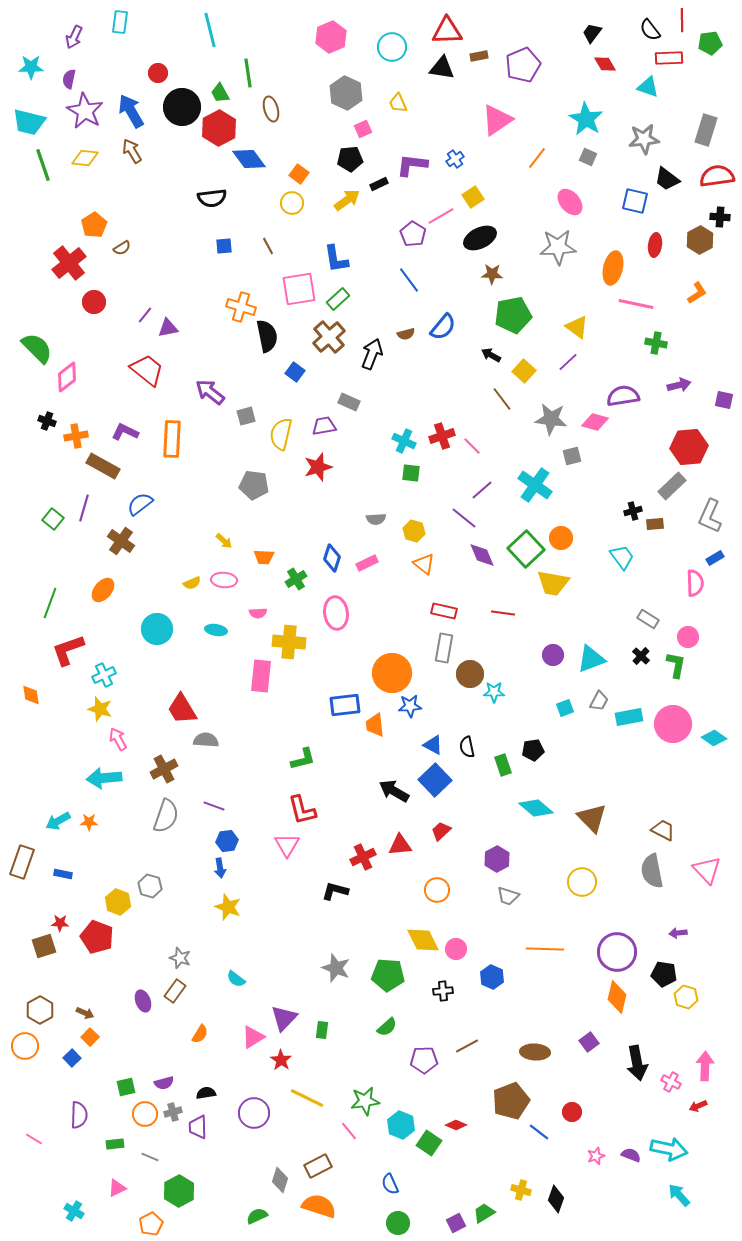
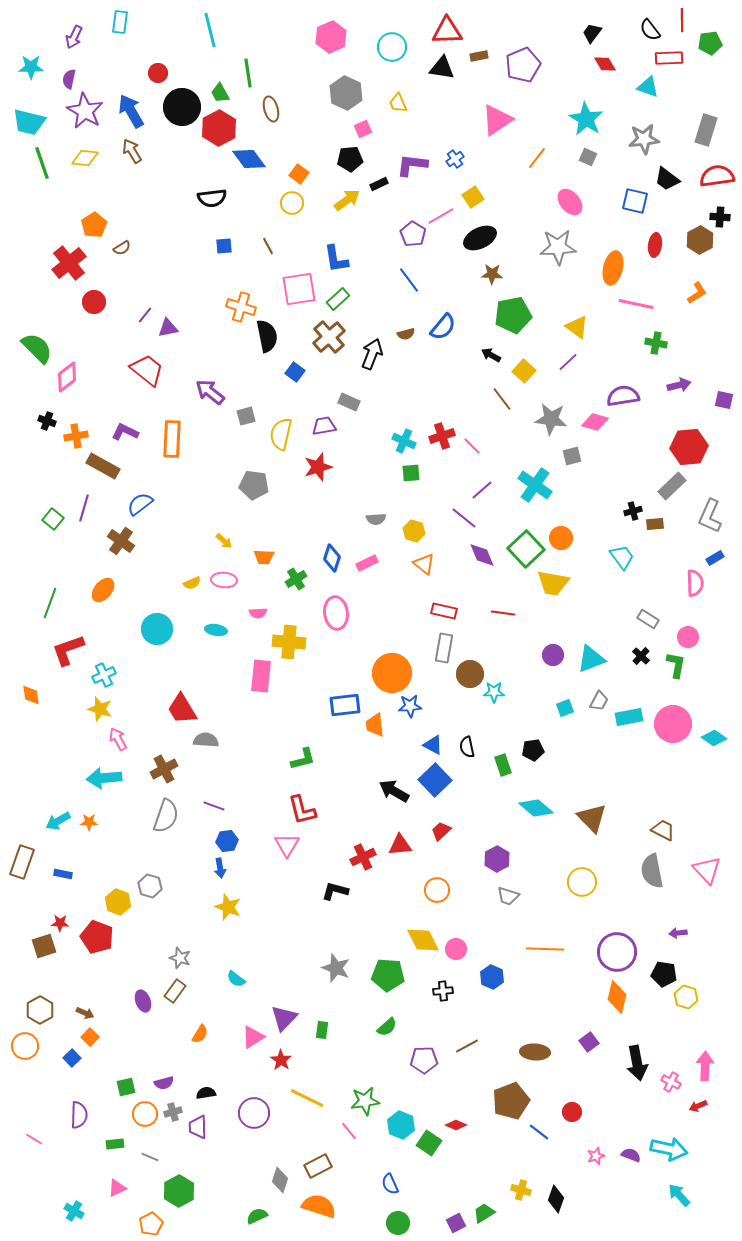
green line at (43, 165): moved 1 px left, 2 px up
green square at (411, 473): rotated 12 degrees counterclockwise
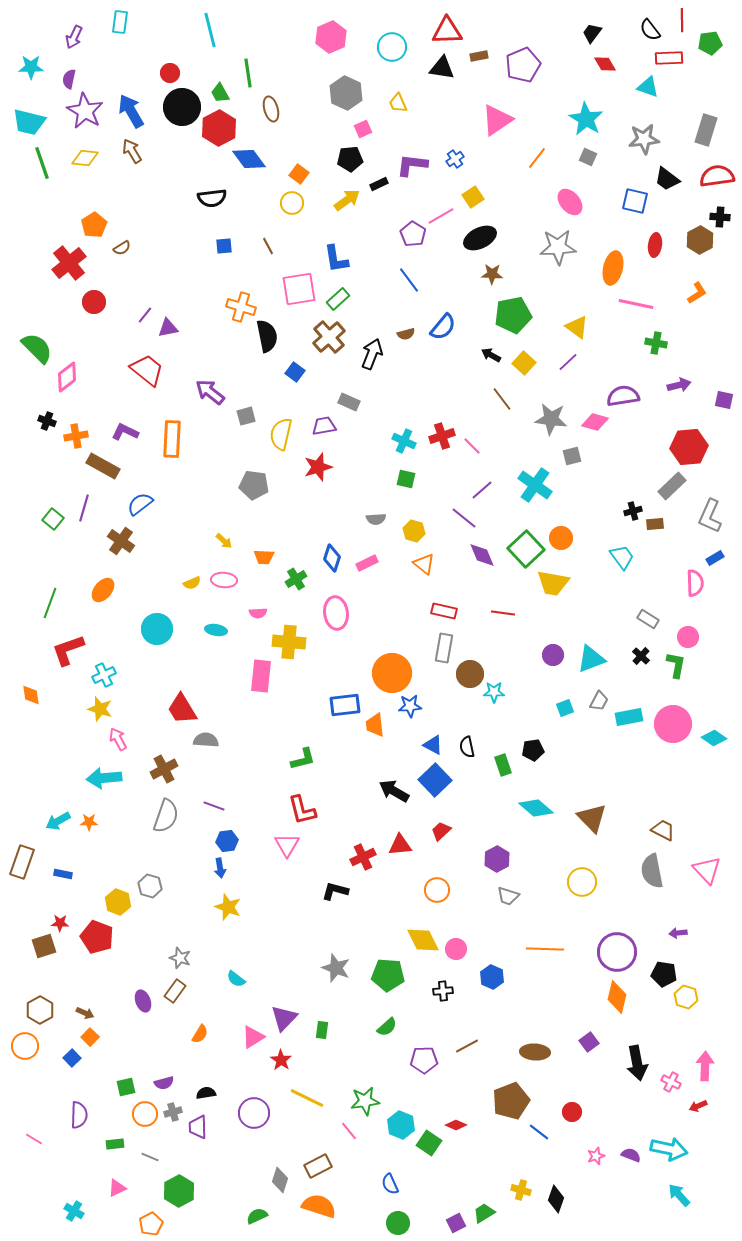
red circle at (158, 73): moved 12 px right
yellow square at (524, 371): moved 8 px up
green square at (411, 473): moved 5 px left, 6 px down; rotated 18 degrees clockwise
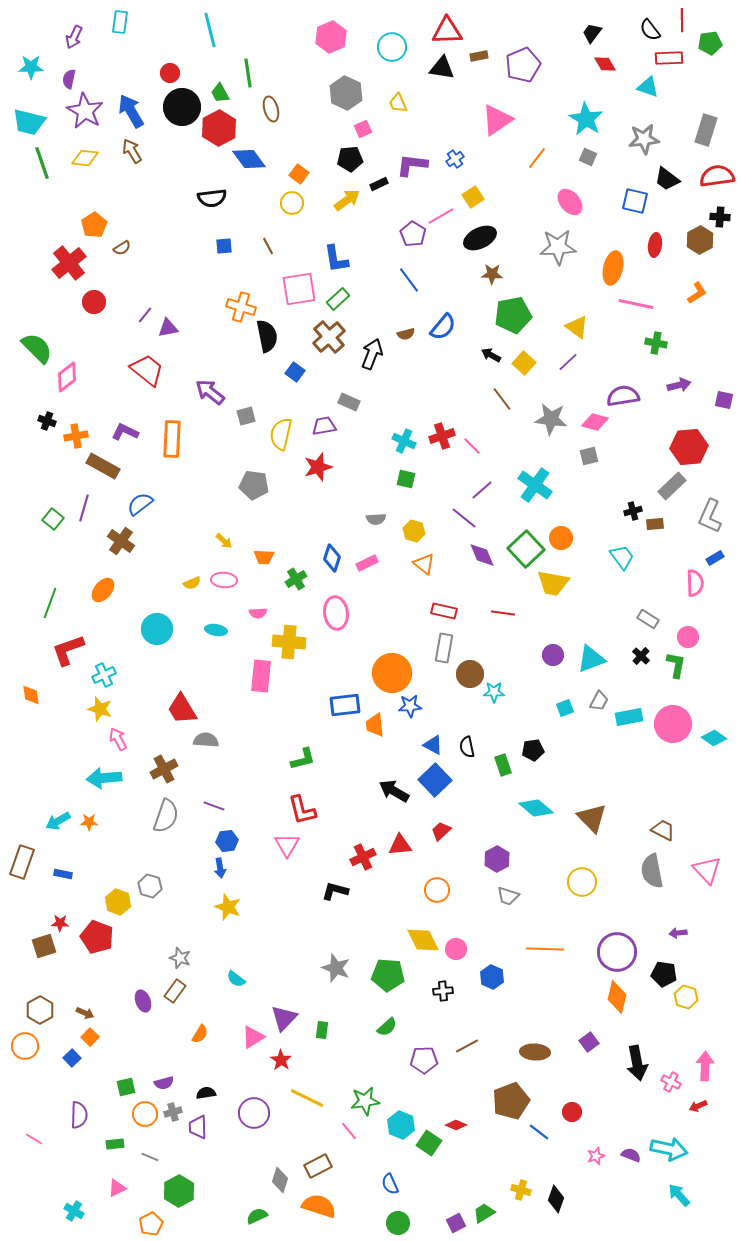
gray square at (572, 456): moved 17 px right
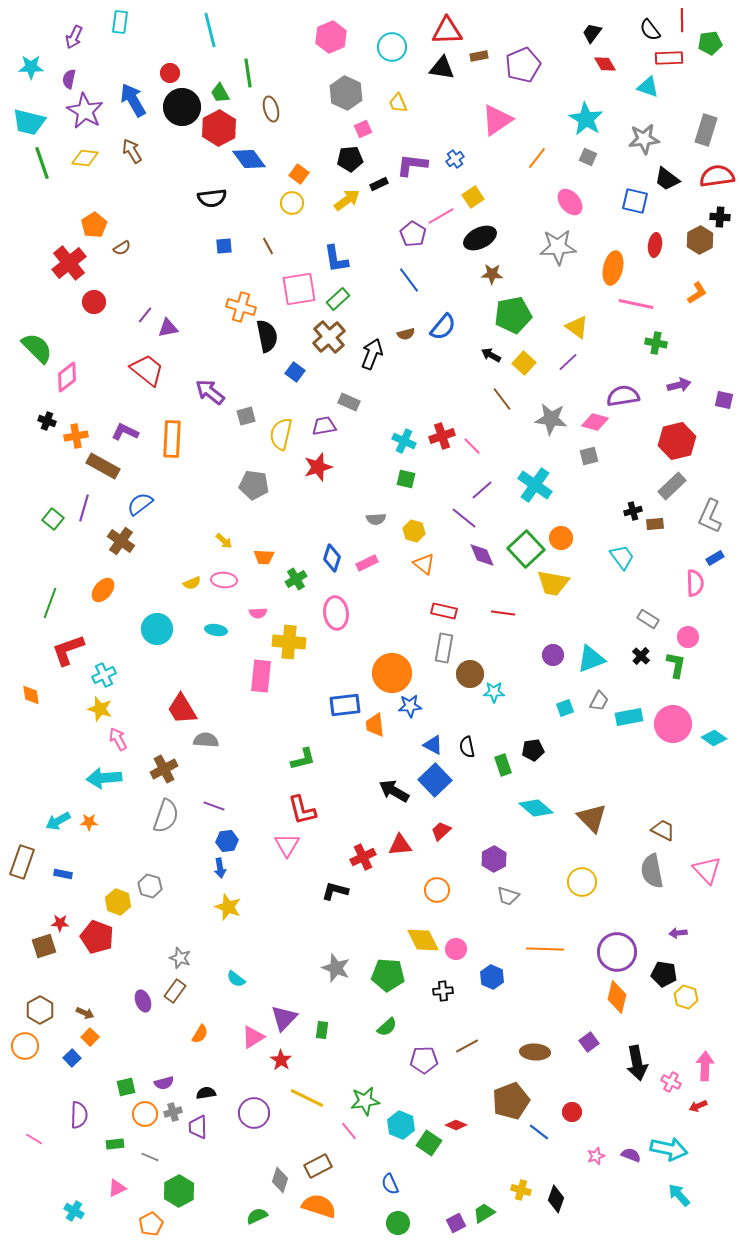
blue arrow at (131, 111): moved 2 px right, 11 px up
red hexagon at (689, 447): moved 12 px left, 6 px up; rotated 9 degrees counterclockwise
purple hexagon at (497, 859): moved 3 px left
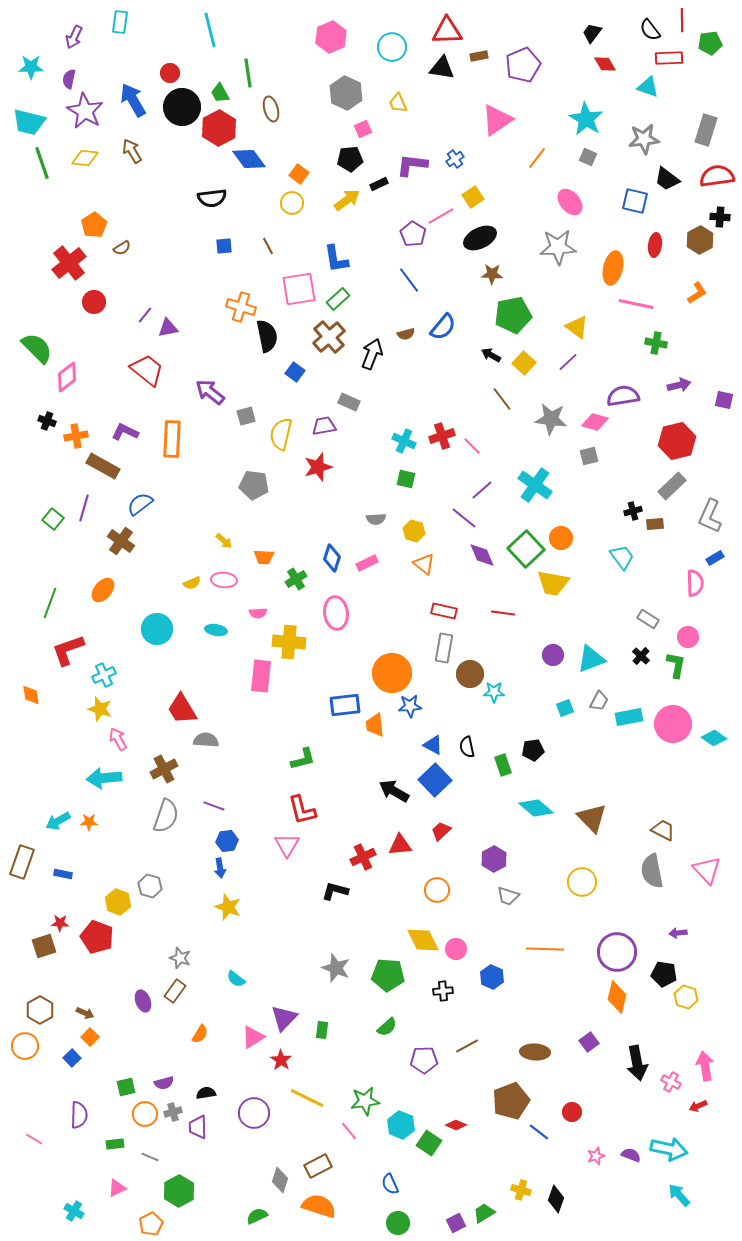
pink arrow at (705, 1066): rotated 12 degrees counterclockwise
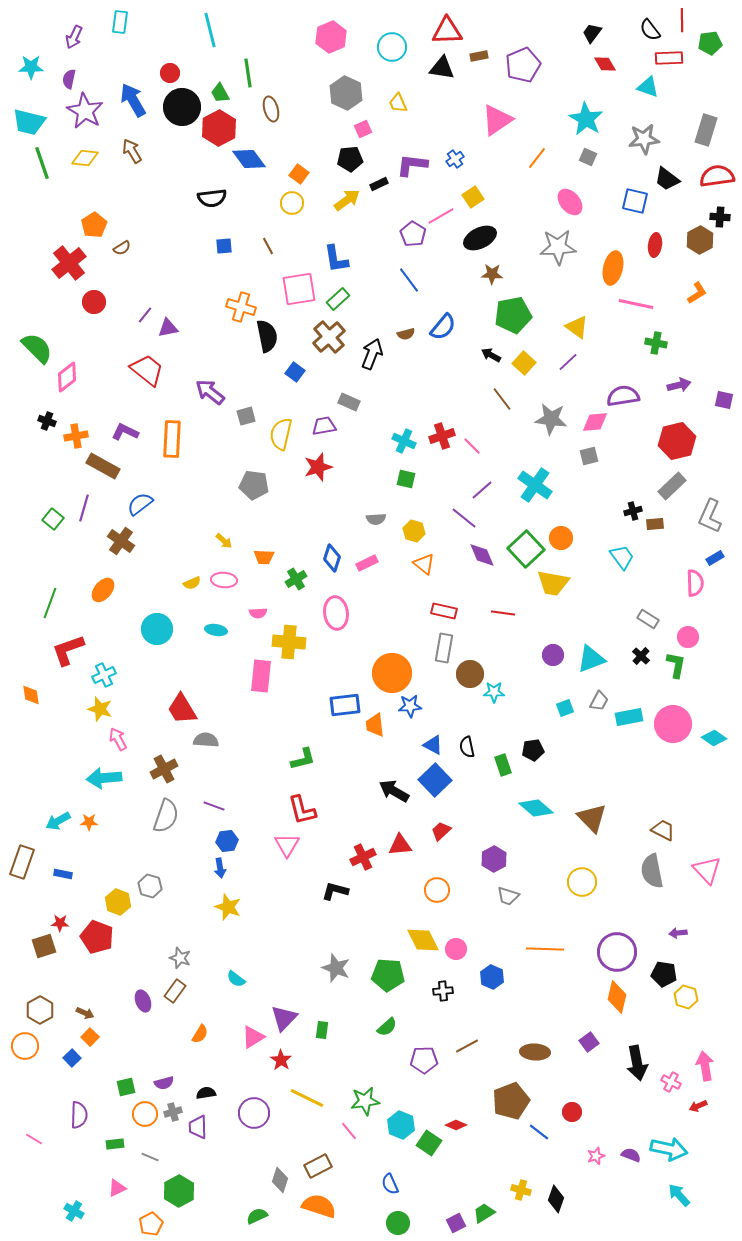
pink diamond at (595, 422): rotated 20 degrees counterclockwise
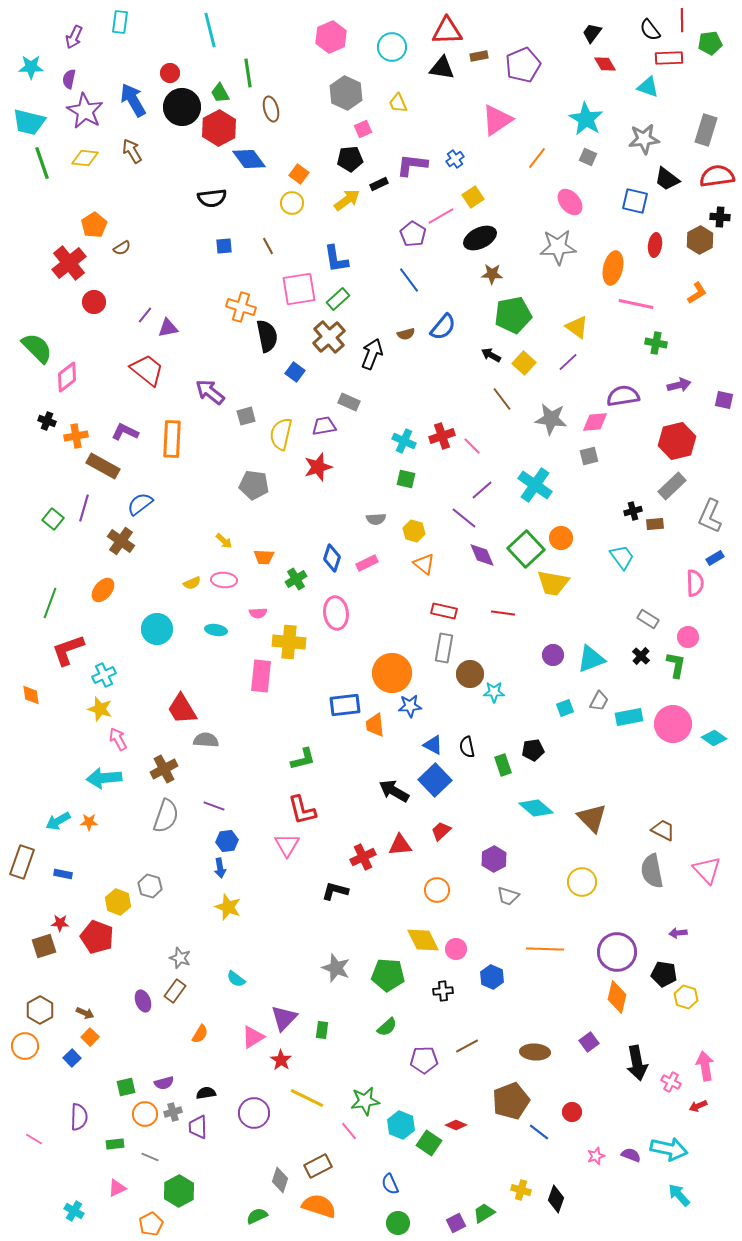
purple semicircle at (79, 1115): moved 2 px down
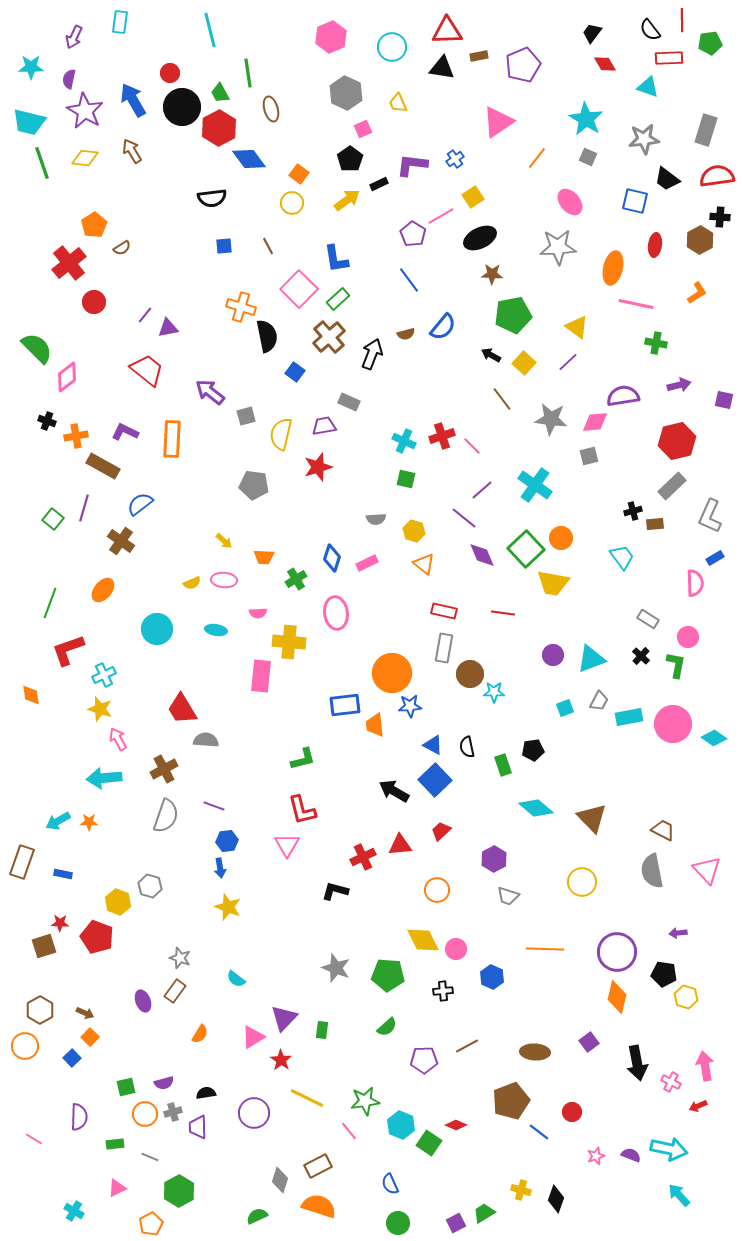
pink triangle at (497, 120): moved 1 px right, 2 px down
black pentagon at (350, 159): rotated 30 degrees counterclockwise
pink square at (299, 289): rotated 36 degrees counterclockwise
